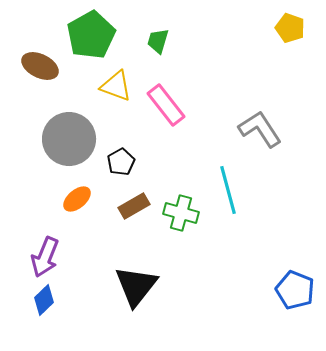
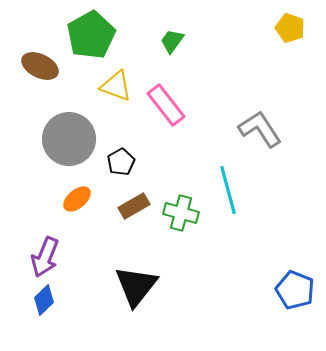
green trapezoid: moved 14 px right; rotated 20 degrees clockwise
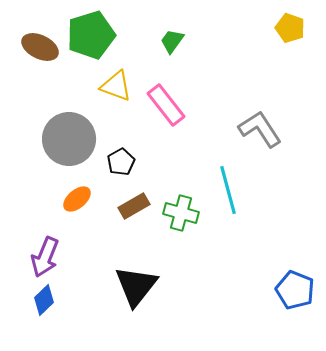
green pentagon: rotated 12 degrees clockwise
brown ellipse: moved 19 px up
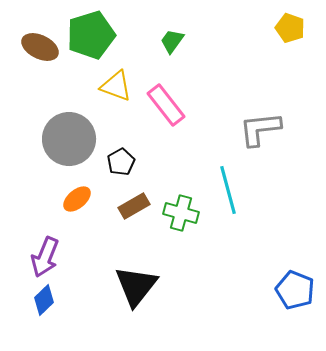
gray L-shape: rotated 63 degrees counterclockwise
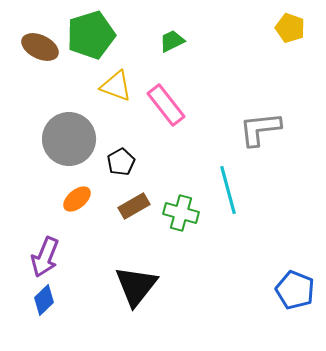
green trapezoid: rotated 28 degrees clockwise
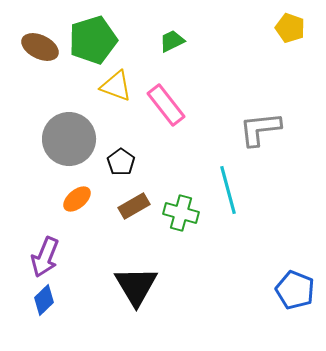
green pentagon: moved 2 px right, 5 px down
black pentagon: rotated 8 degrees counterclockwise
black triangle: rotated 9 degrees counterclockwise
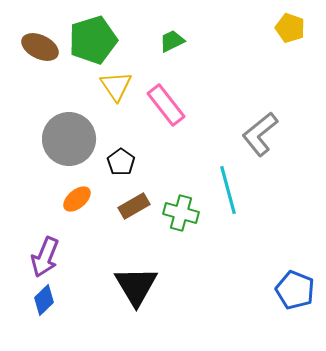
yellow triangle: rotated 36 degrees clockwise
gray L-shape: moved 5 px down; rotated 33 degrees counterclockwise
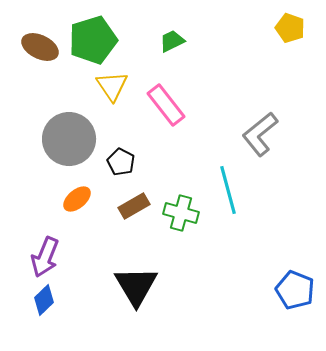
yellow triangle: moved 4 px left
black pentagon: rotated 8 degrees counterclockwise
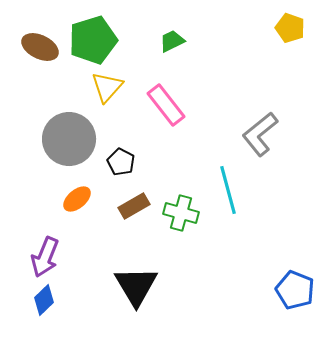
yellow triangle: moved 5 px left, 1 px down; rotated 16 degrees clockwise
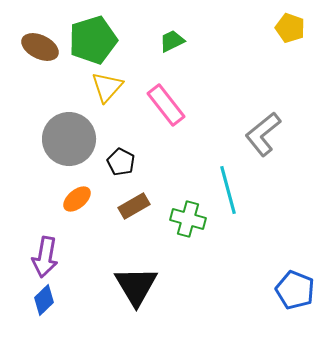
gray L-shape: moved 3 px right
green cross: moved 7 px right, 6 px down
purple arrow: rotated 12 degrees counterclockwise
